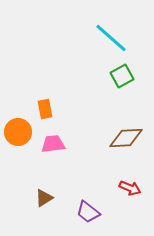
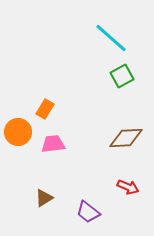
orange rectangle: rotated 42 degrees clockwise
red arrow: moved 2 px left, 1 px up
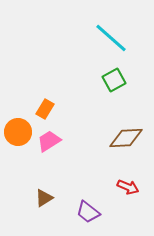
green square: moved 8 px left, 4 px down
pink trapezoid: moved 4 px left, 3 px up; rotated 25 degrees counterclockwise
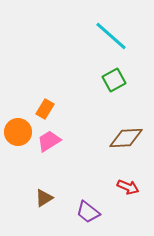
cyan line: moved 2 px up
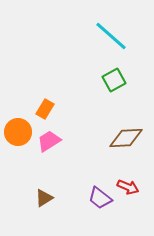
purple trapezoid: moved 12 px right, 14 px up
